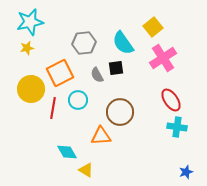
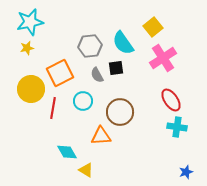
gray hexagon: moved 6 px right, 3 px down
cyan circle: moved 5 px right, 1 px down
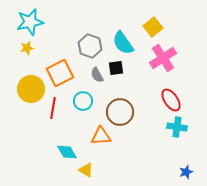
gray hexagon: rotated 25 degrees clockwise
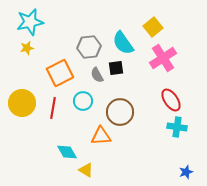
gray hexagon: moved 1 px left, 1 px down; rotated 25 degrees counterclockwise
yellow circle: moved 9 px left, 14 px down
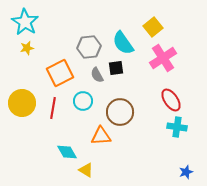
cyan star: moved 5 px left; rotated 28 degrees counterclockwise
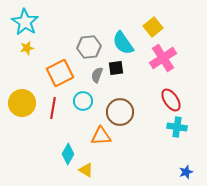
gray semicircle: rotated 49 degrees clockwise
cyan diamond: moved 1 px right, 2 px down; rotated 60 degrees clockwise
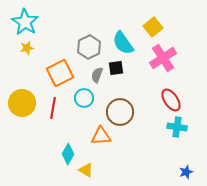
gray hexagon: rotated 20 degrees counterclockwise
cyan circle: moved 1 px right, 3 px up
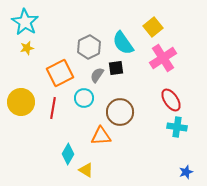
gray semicircle: rotated 14 degrees clockwise
yellow circle: moved 1 px left, 1 px up
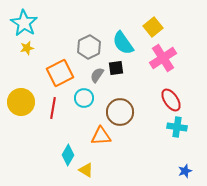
cyan star: moved 1 px left, 1 px down
cyan diamond: moved 1 px down
blue star: moved 1 px left, 1 px up
